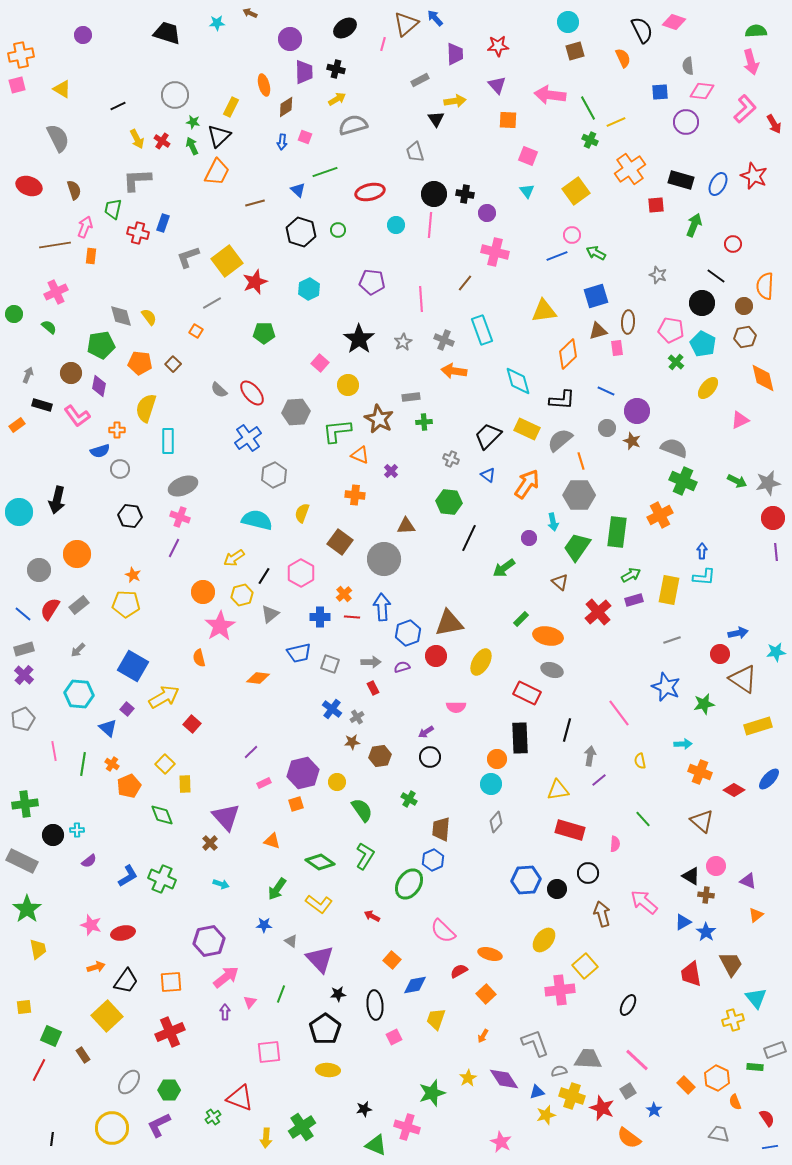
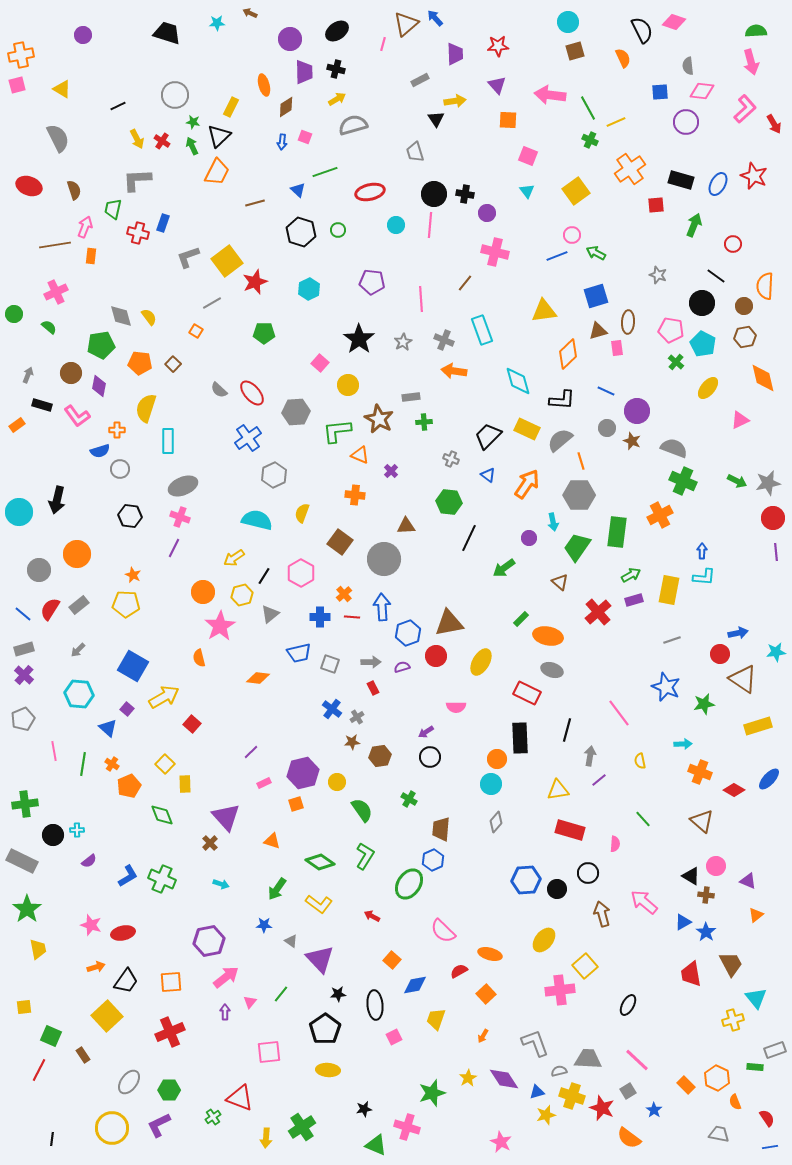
black ellipse at (345, 28): moved 8 px left, 3 px down
green line at (281, 994): rotated 18 degrees clockwise
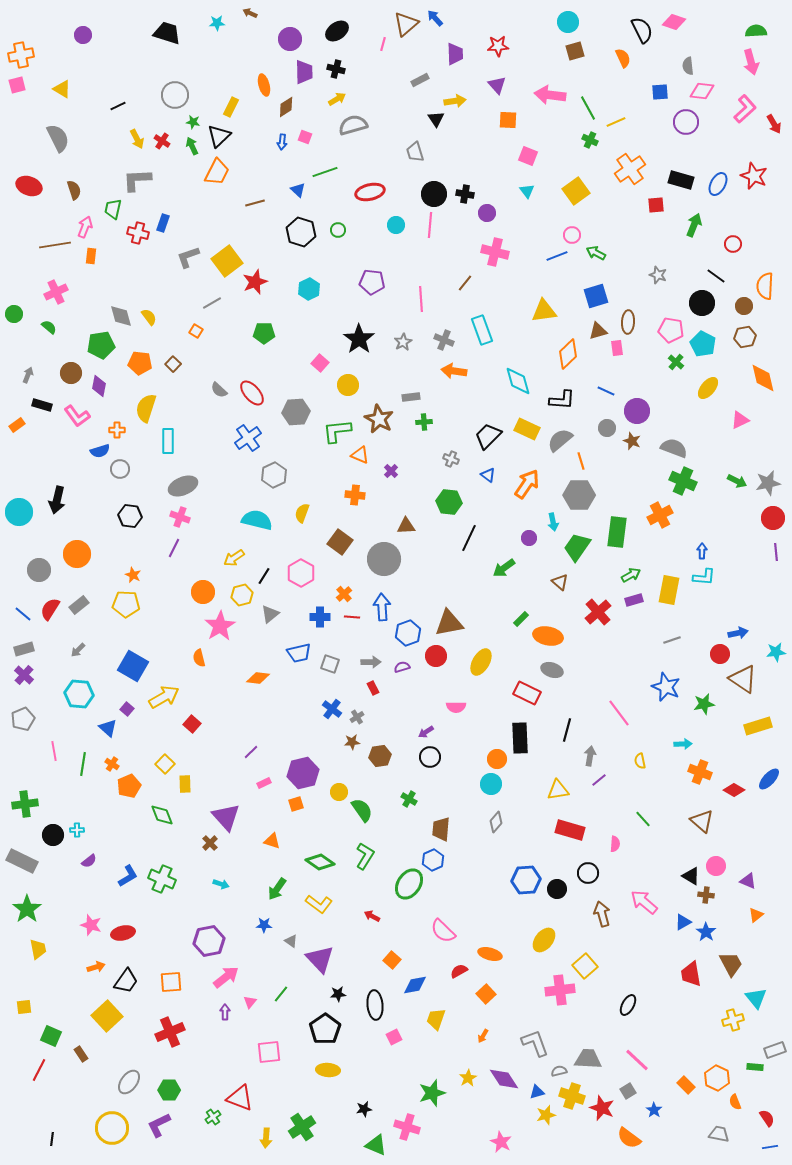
yellow circle at (337, 782): moved 2 px right, 10 px down
brown rectangle at (83, 1055): moved 2 px left, 1 px up
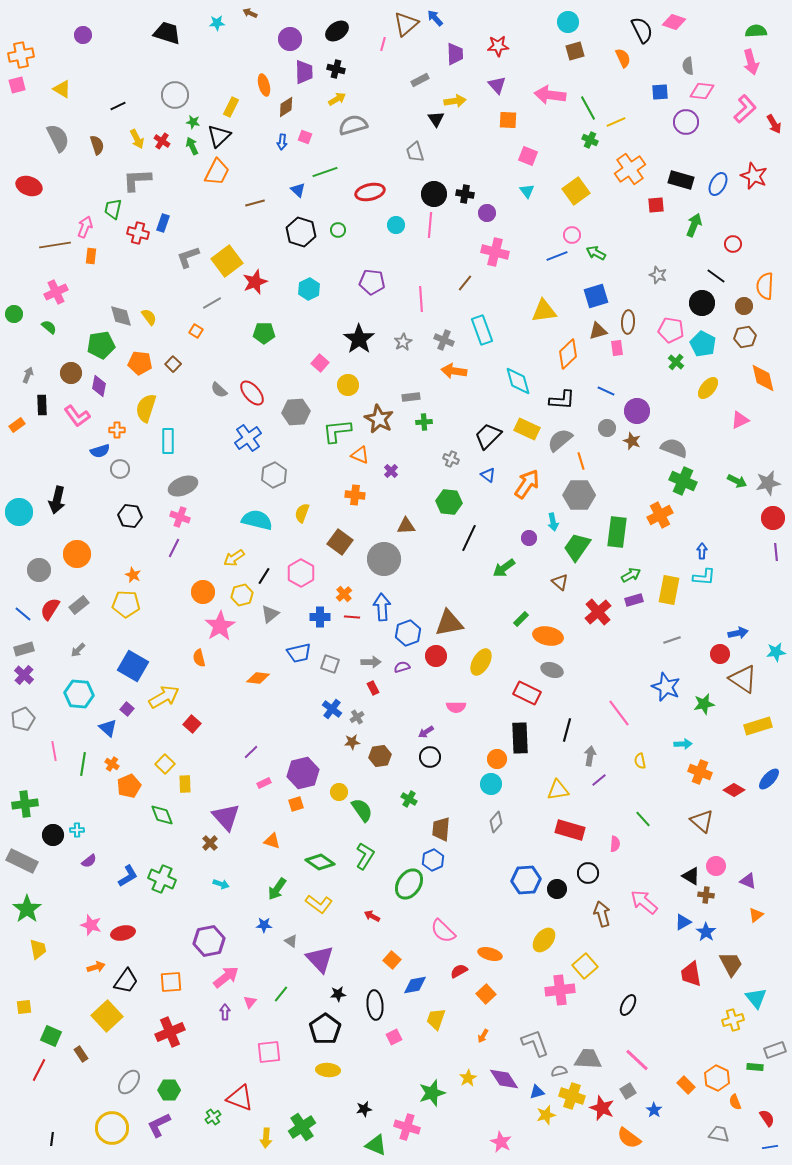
brown semicircle at (74, 190): moved 23 px right, 45 px up
black rectangle at (42, 405): rotated 72 degrees clockwise
